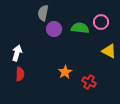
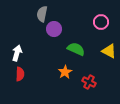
gray semicircle: moved 1 px left, 1 px down
green semicircle: moved 4 px left, 21 px down; rotated 18 degrees clockwise
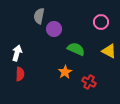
gray semicircle: moved 3 px left, 2 px down
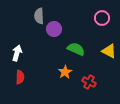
gray semicircle: rotated 14 degrees counterclockwise
pink circle: moved 1 px right, 4 px up
red semicircle: moved 3 px down
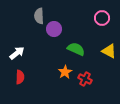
white arrow: rotated 35 degrees clockwise
red cross: moved 4 px left, 3 px up
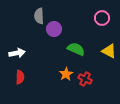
white arrow: rotated 28 degrees clockwise
orange star: moved 1 px right, 2 px down
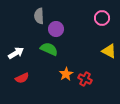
purple circle: moved 2 px right
green semicircle: moved 27 px left
white arrow: moved 1 px left; rotated 21 degrees counterclockwise
red semicircle: moved 2 px right, 1 px down; rotated 64 degrees clockwise
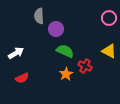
pink circle: moved 7 px right
green semicircle: moved 16 px right, 2 px down
red cross: moved 13 px up
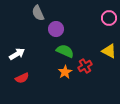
gray semicircle: moved 1 px left, 3 px up; rotated 21 degrees counterclockwise
white arrow: moved 1 px right, 1 px down
red cross: rotated 32 degrees clockwise
orange star: moved 1 px left, 2 px up
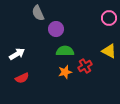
green semicircle: rotated 24 degrees counterclockwise
orange star: rotated 16 degrees clockwise
